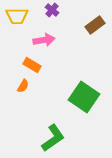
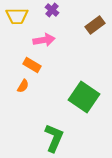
green L-shape: moved 1 px right; rotated 32 degrees counterclockwise
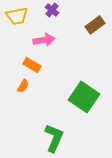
yellow trapezoid: rotated 10 degrees counterclockwise
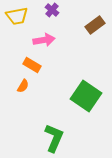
green square: moved 2 px right, 1 px up
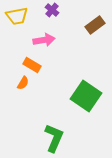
orange semicircle: moved 3 px up
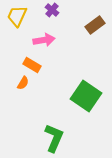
yellow trapezoid: rotated 125 degrees clockwise
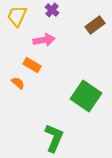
orange semicircle: moved 5 px left; rotated 80 degrees counterclockwise
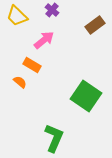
yellow trapezoid: rotated 70 degrees counterclockwise
pink arrow: rotated 30 degrees counterclockwise
orange semicircle: moved 2 px right, 1 px up
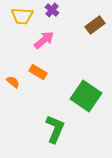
yellow trapezoid: moved 5 px right; rotated 40 degrees counterclockwise
orange rectangle: moved 6 px right, 7 px down
orange semicircle: moved 7 px left
green L-shape: moved 1 px right, 9 px up
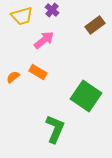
yellow trapezoid: rotated 20 degrees counterclockwise
orange semicircle: moved 5 px up; rotated 80 degrees counterclockwise
